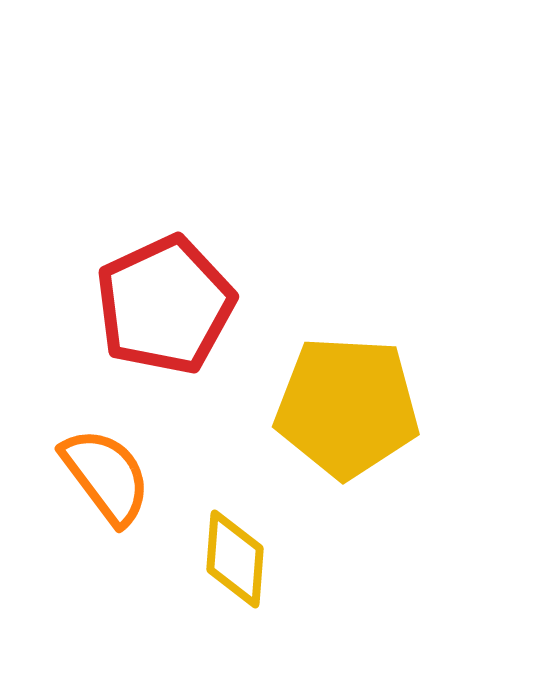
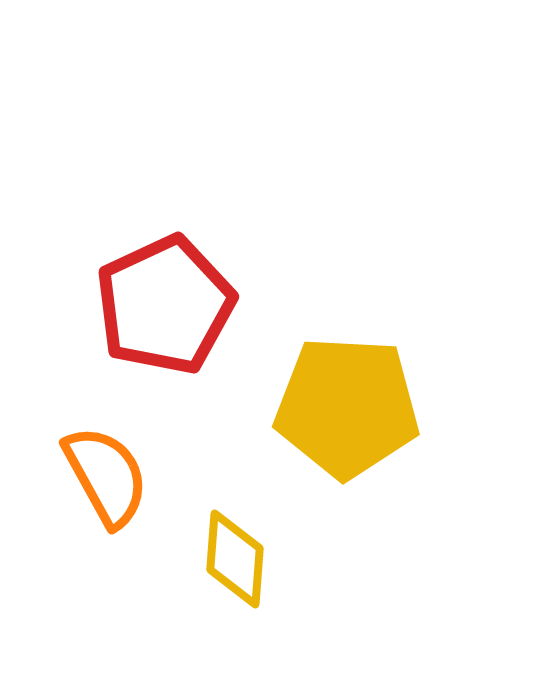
orange semicircle: rotated 8 degrees clockwise
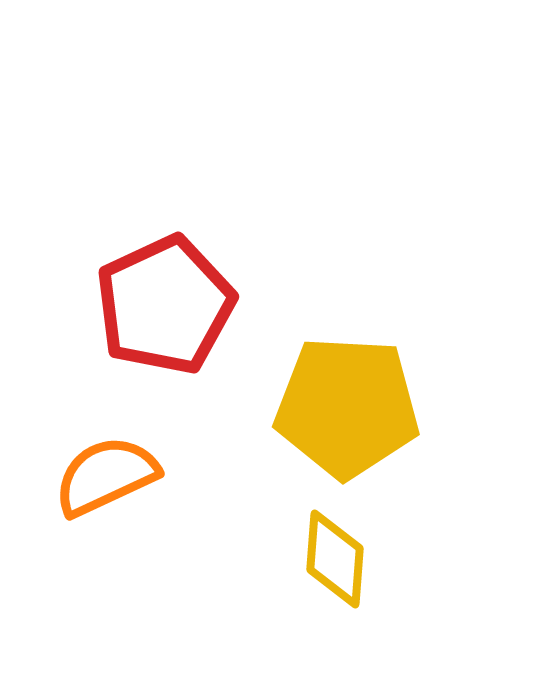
orange semicircle: rotated 86 degrees counterclockwise
yellow diamond: moved 100 px right
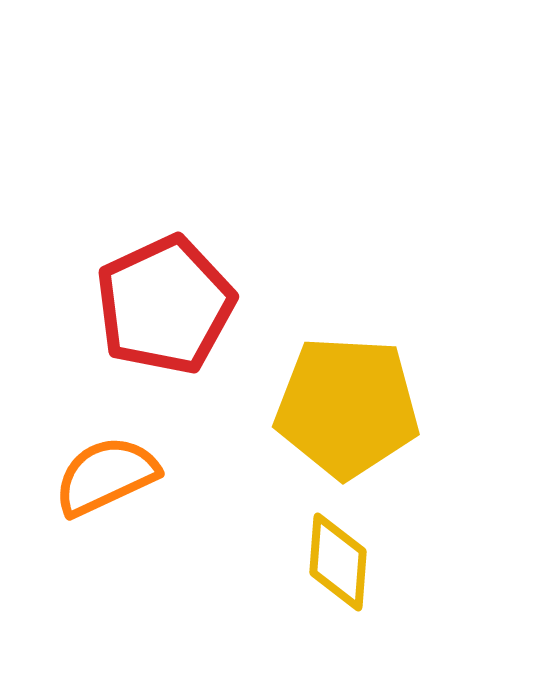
yellow diamond: moved 3 px right, 3 px down
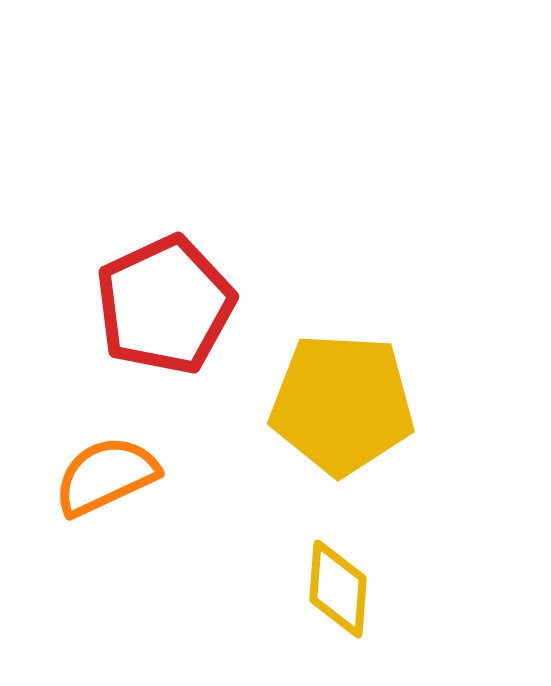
yellow pentagon: moved 5 px left, 3 px up
yellow diamond: moved 27 px down
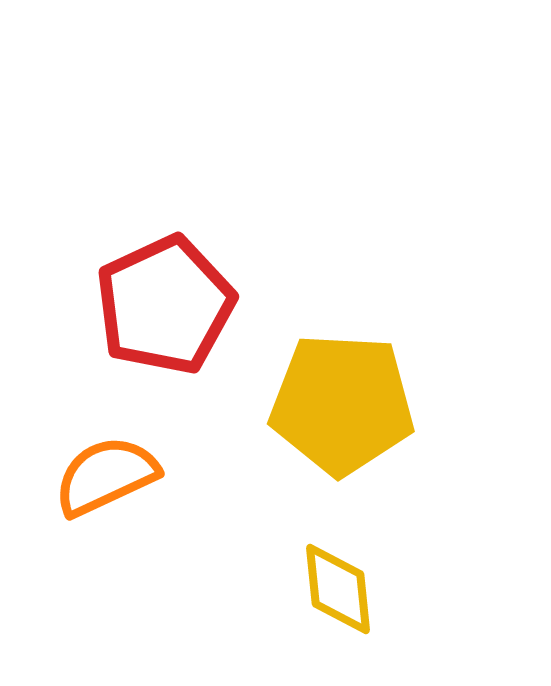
yellow diamond: rotated 10 degrees counterclockwise
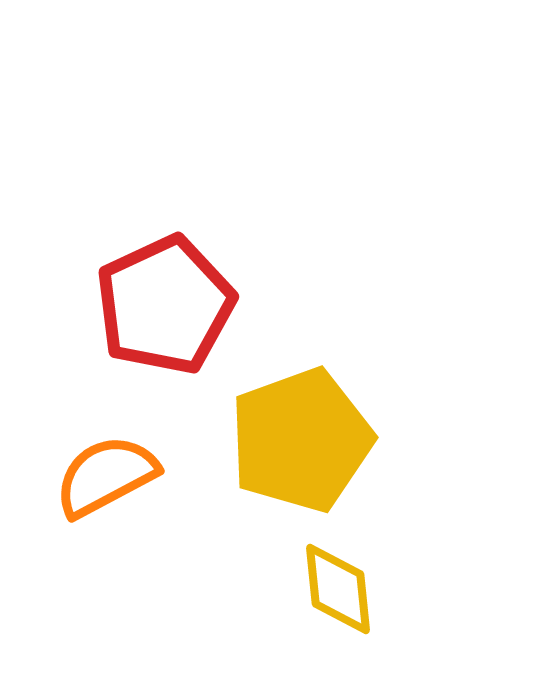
yellow pentagon: moved 41 px left, 36 px down; rotated 23 degrees counterclockwise
orange semicircle: rotated 3 degrees counterclockwise
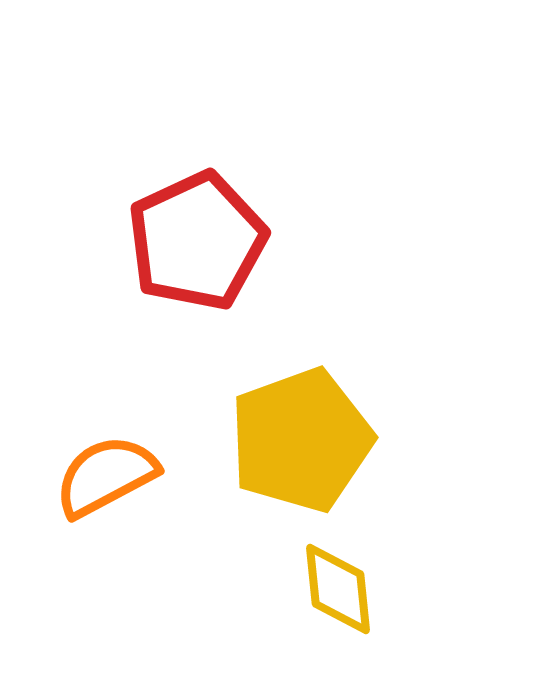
red pentagon: moved 32 px right, 64 px up
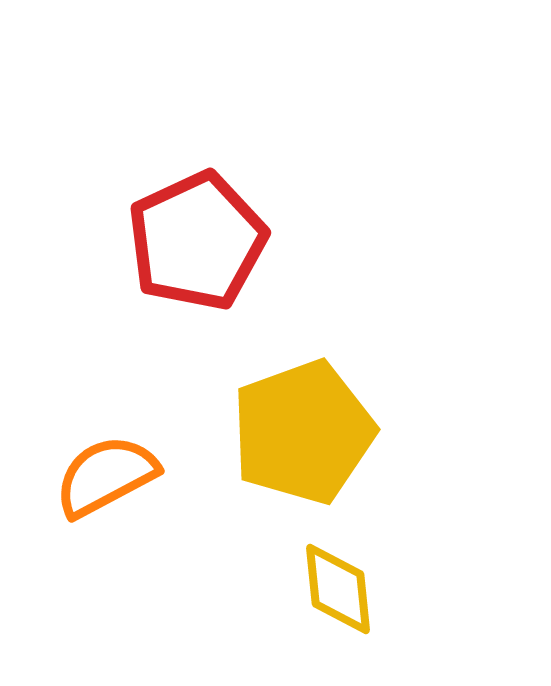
yellow pentagon: moved 2 px right, 8 px up
